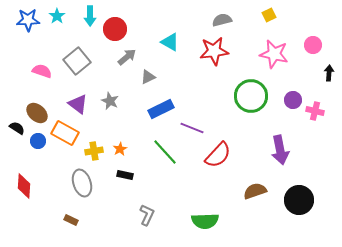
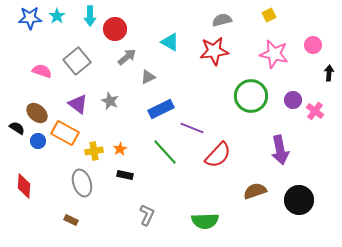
blue star: moved 2 px right, 2 px up
pink cross: rotated 24 degrees clockwise
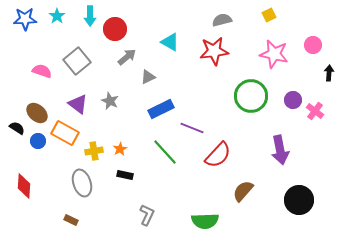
blue star: moved 5 px left, 1 px down
brown semicircle: moved 12 px left; rotated 30 degrees counterclockwise
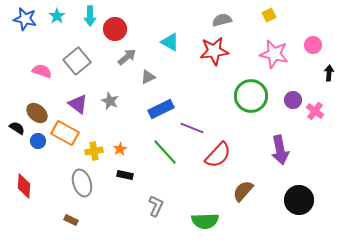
blue star: rotated 15 degrees clockwise
gray L-shape: moved 9 px right, 9 px up
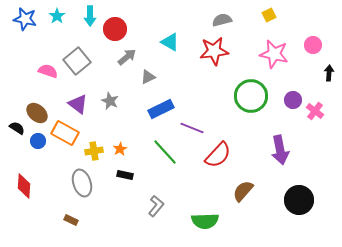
pink semicircle: moved 6 px right
gray L-shape: rotated 15 degrees clockwise
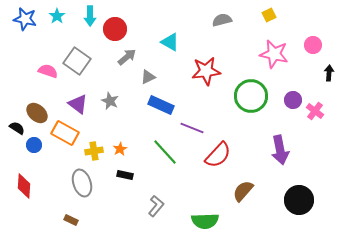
red star: moved 8 px left, 20 px down
gray square: rotated 16 degrees counterclockwise
blue rectangle: moved 4 px up; rotated 50 degrees clockwise
blue circle: moved 4 px left, 4 px down
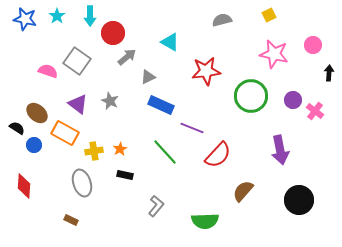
red circle: moved 2 px left, 4 px down
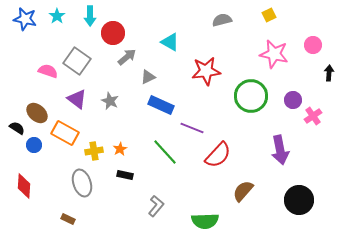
purple triangle: moved 1 px left, 5 px up
pink cross: moved 2 px left, 5 px down; rotated 18 degrees clockwise
brown rectangle: moved 3 px left, 1 px up
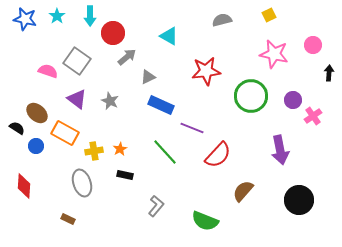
cyan triangle: moved 1 px left, 6 px up
blue circle: moved 2 px right, 1 px down
green semicircle: rotated 24 degrees clockwise
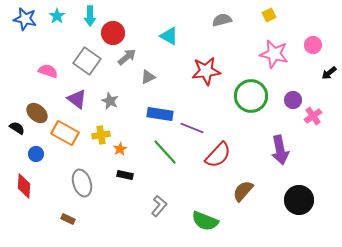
gray square: moved 10 px right
black arrow: rotated 133 degrees counterclockwise
blue rectangle: moved 1 px left, 9 px down; rotated 15 degrees counterclockwise
blue circle: moved 8 px down
yellow cross: moved 7 px right, 16 px up
gray L-shape: moved 3 px right
